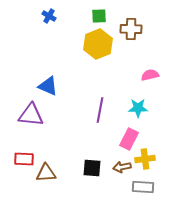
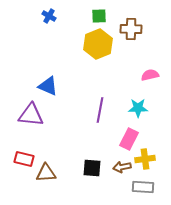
red rectangle: rotated 12 degrees clockwise
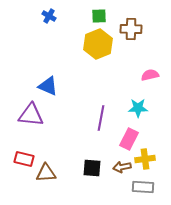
purple line: moved 1 px right, 8 px down
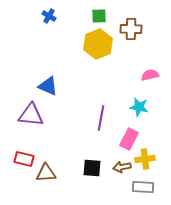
cyan star: moved 1 px right, 1 px up; rotated 12 degrees clockwise
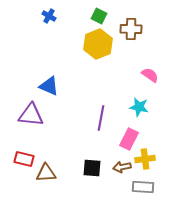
green square: rotated 28 degrees clockwise
pink semicircle: rotated 48 degrees clockwise
blue triangle: moved 1 px right
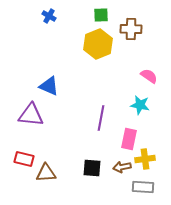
green square: moved 2 px right, 1 px up; rotated 28 degrees counterclockwise
pink semicircle: moved 1 px left, 1 px down
cyan star: moved 1 px right, 2 px up
pink rectangle: rotated 15 degrees counterclockwise
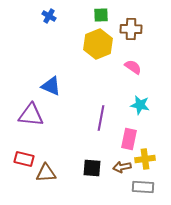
pink semicircle: moved 16 px left, 9 px up
blue triangle: moved 2 px right
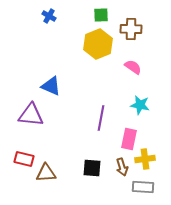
brown arrow: rotated 96 degrees counterclockwise
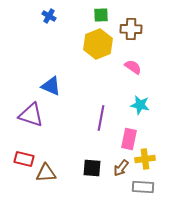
purple triangle: rotated 12 degrees clockwise
brown arrow: moved 1 px left, 1 px down; rotated 54 degrees clockwise
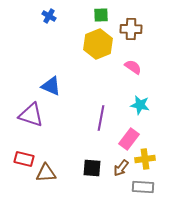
pink rectangle: rotated 25 degrees clockwise
